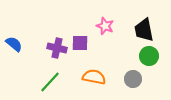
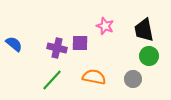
green line: moved 2 px right, 2 px up
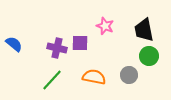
gray circle: moved 4 px left, 4 px up
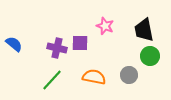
green circle: moved 1 px right
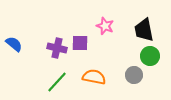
gray circle: moved 5 px right
green line: moved 5 px right, 2 px down
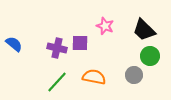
black trapezoid: rotated 35 degrees counterclockwise
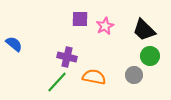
pink star: rotated 24 degrees clockwise
purple square: moved 24 px up
purple cross: moved 10 px right, 9 px down
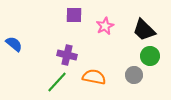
purple square: moved 6 px left, 4 px up
purple cross: moved 2 px up
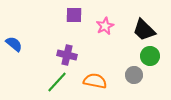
orange semicircle: moved 1 px right, 4 px down
